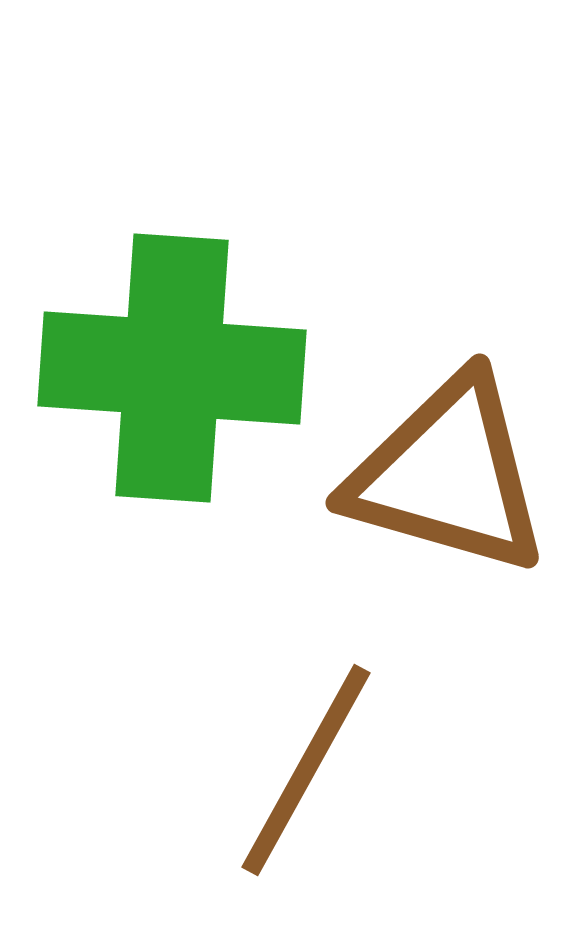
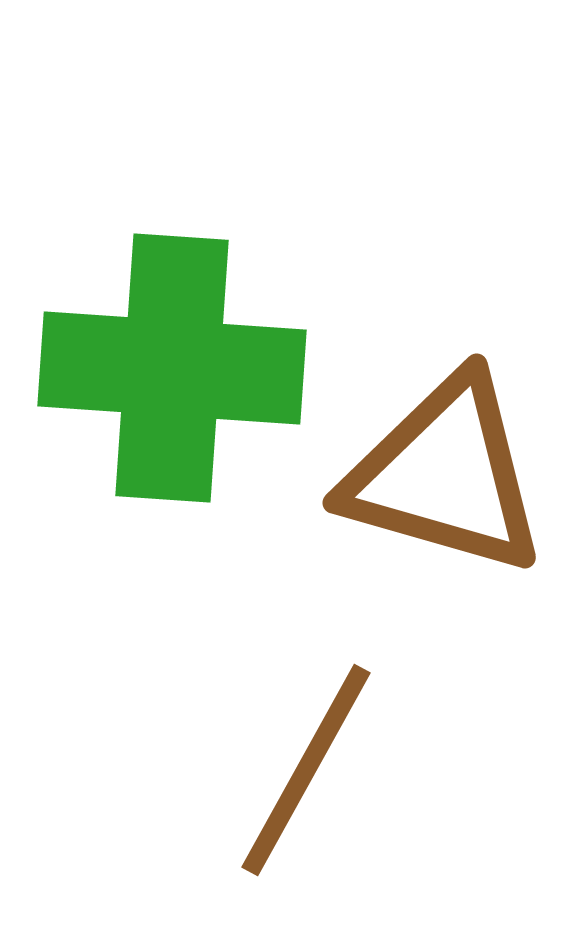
brown triangle: moved 3 px left
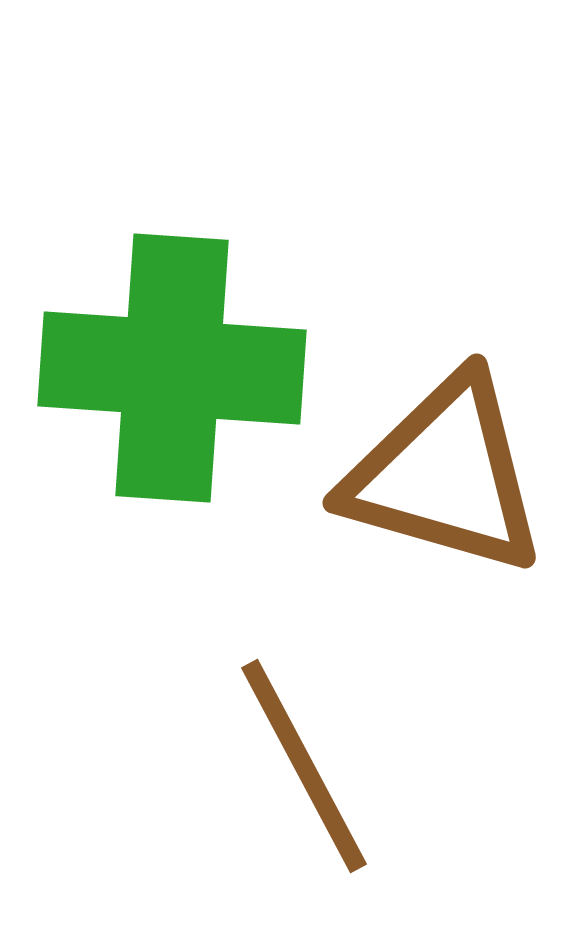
brown line: moved 2 px left, 4 px up; rotated 57 degrees counterclockwise
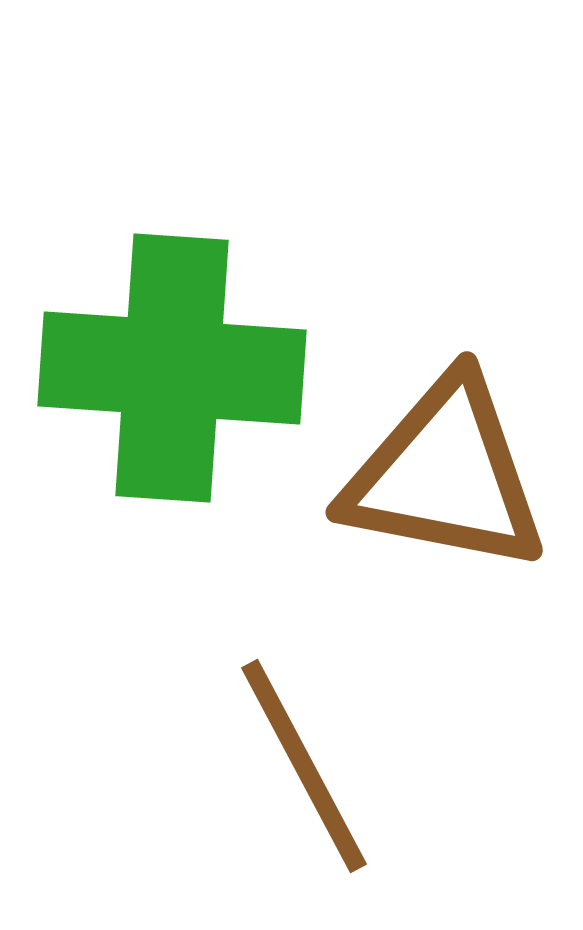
brown triangle: rotated 5 degrees counterclockwise
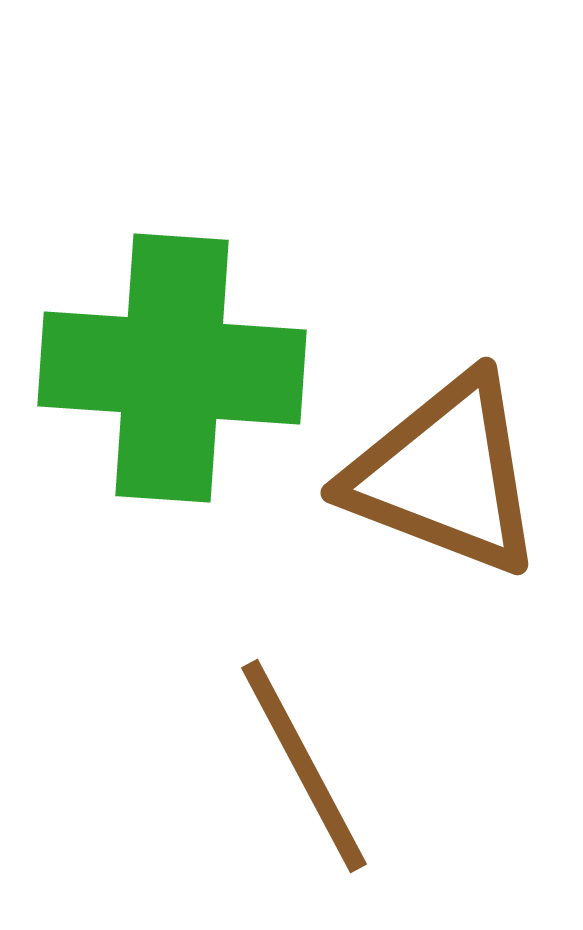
brown triangle: rotated 10 degrees clockwise
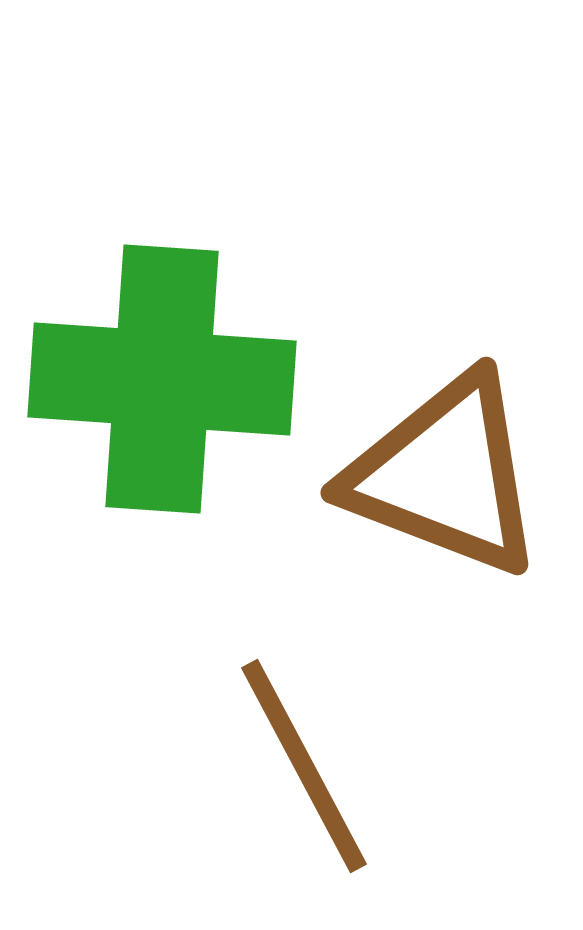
green cross: moved 10 px left, 11 px down
